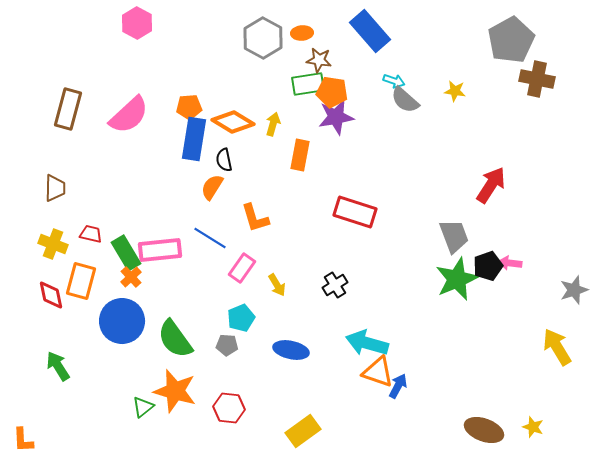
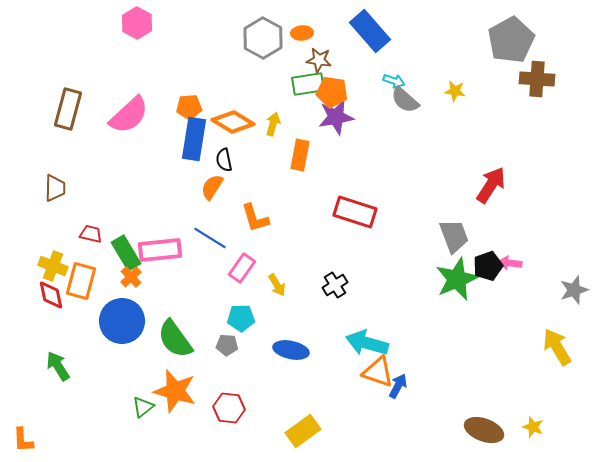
brown cross at (537, 79): rotated 8 degrees counterclockwise
yellow cross at (53, 244): moved 22 px down
cyan pentagon at (241, 318): rotated 20 degrees clockwise
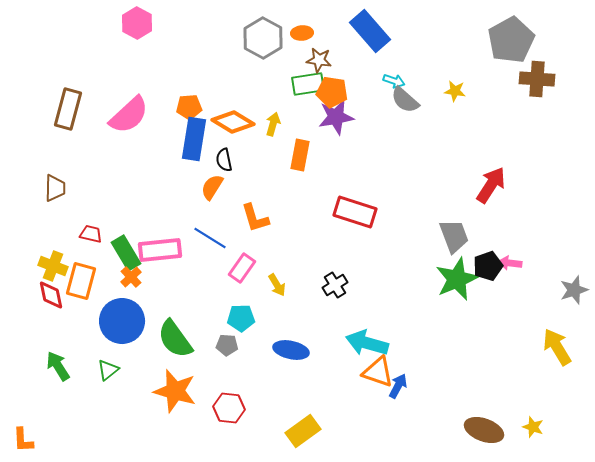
green triangle at (143, 407): moved 35 px left, 37 px up
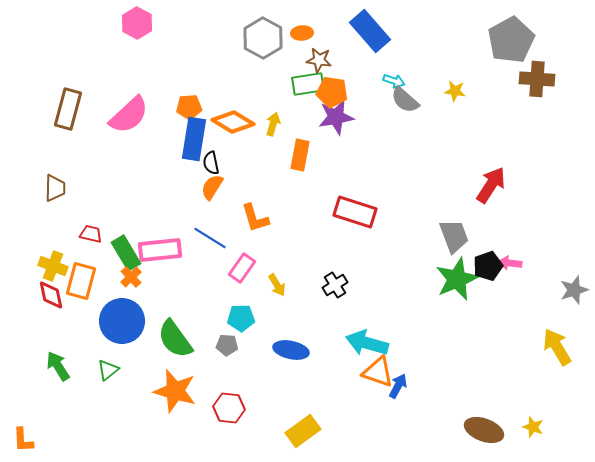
black semicircle at (224, 160): moved 13 px left, 3 px down
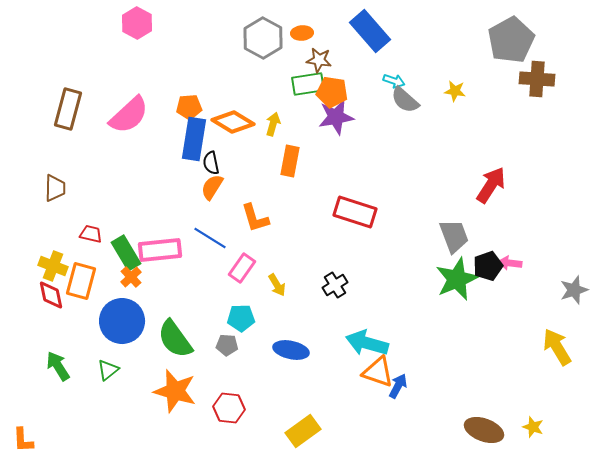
orange rectangle at (300, 155): moved 10 px left, 6 px down
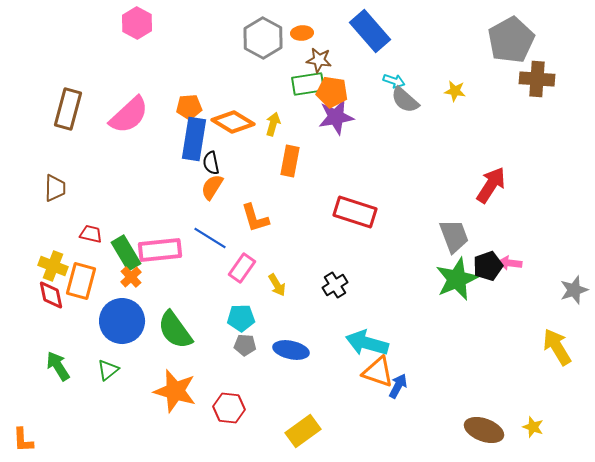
green semicircle at (175, 339): moved 9 px up
gray pentagon at (227, 345): moved 18 px right
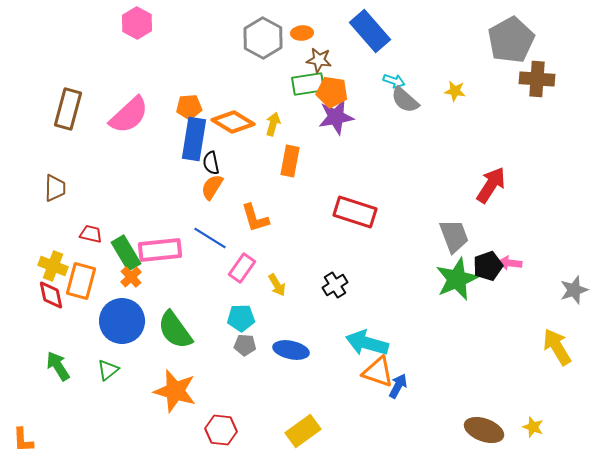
red hexagon at (229, 408): moved 8 px left, 22 px down
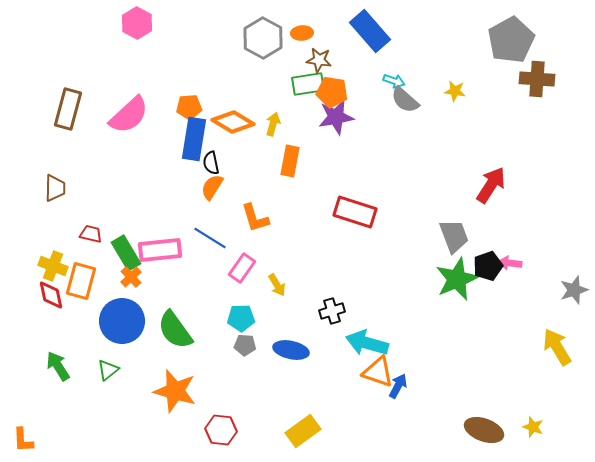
black cross at (335, 285): moved 3 px left, 26 px down; rotated 15 degrees clockwise
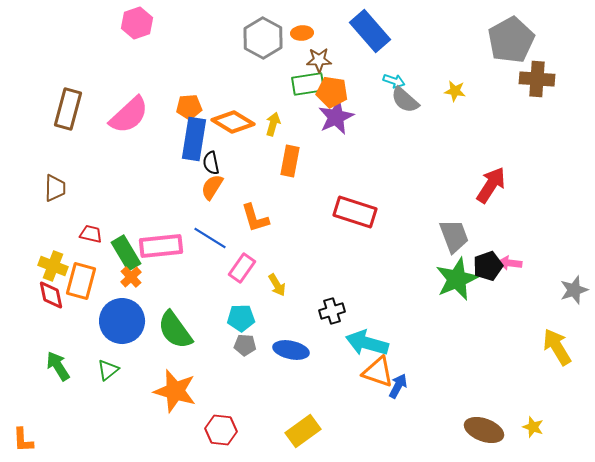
pink hexagon at (137, 23): rotated 12 degrees clockwise
brown star at (319, 60): rotated 10 degrees counterclockwise
purple star at (336, 117): rotated 15 degrees counterclockwise
pink rectangle at (160, 250): moved 1 px right, 4 px up
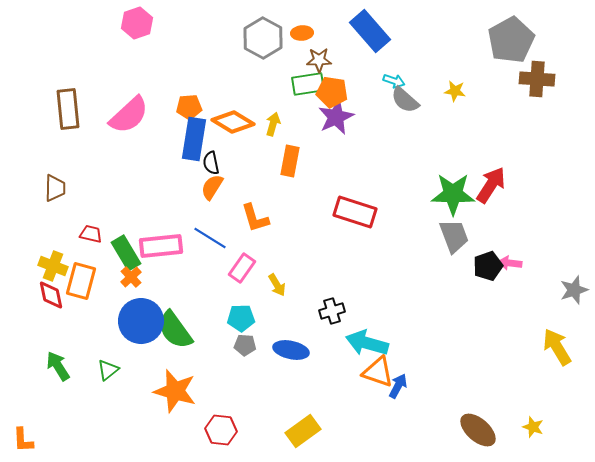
brown rectangle at (68, 109): rotated 21 degrees counterclockwise
green star at (457, 279): moved 4 px left, 85 px up; rotated 24 degrees clockwise
blue circle at (122, 321): moved 19 px right
brown ellipse at (484, 430): moved 6 px left; rotated 21 degrees clockwise
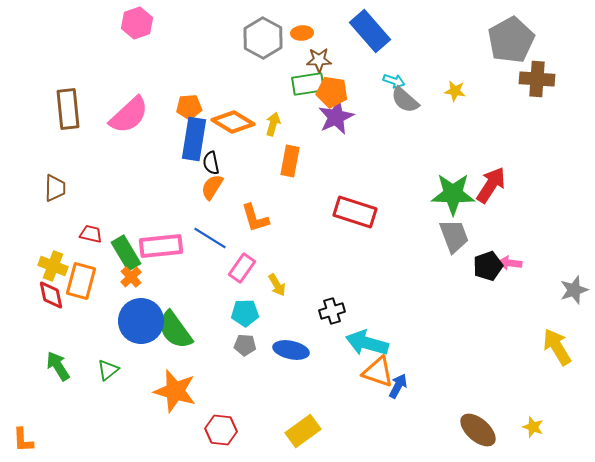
cyan pentagon at (241, 318): moved 4 px right, 5 px up
